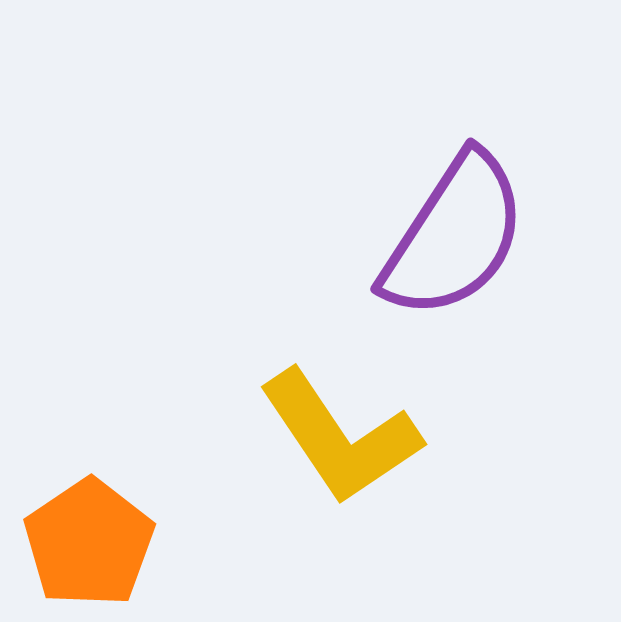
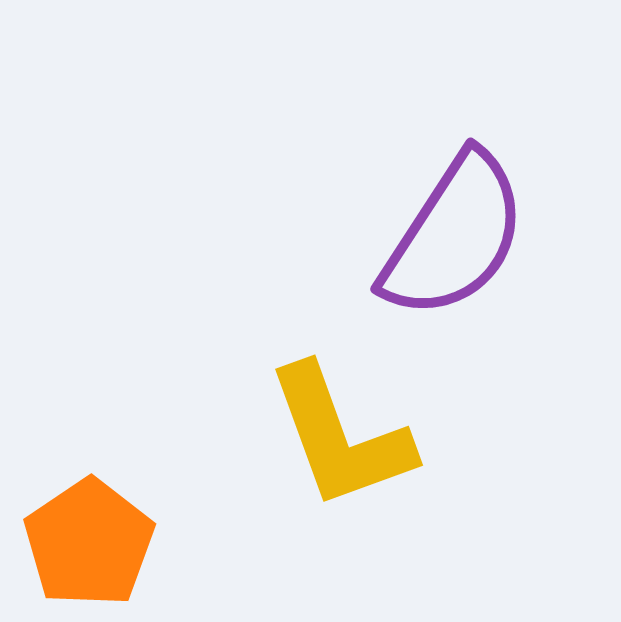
yellow L-shape: rotated 14 degrees clockwise
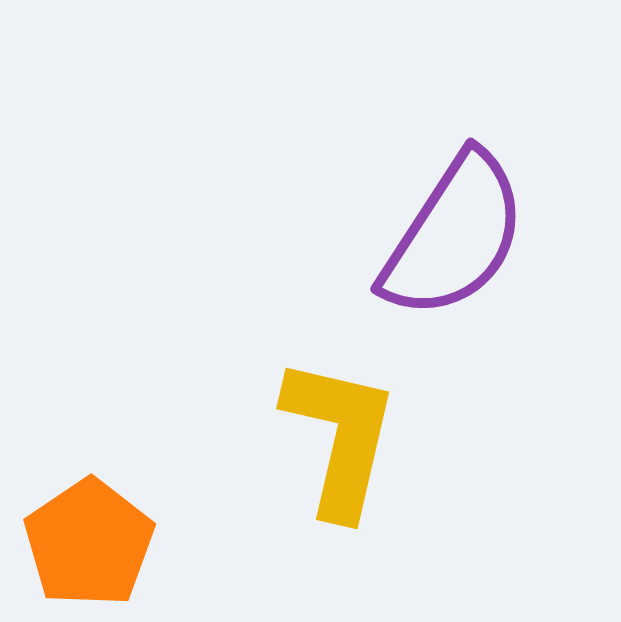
yellow L-shape: rotated 147 degrees counterclockwise
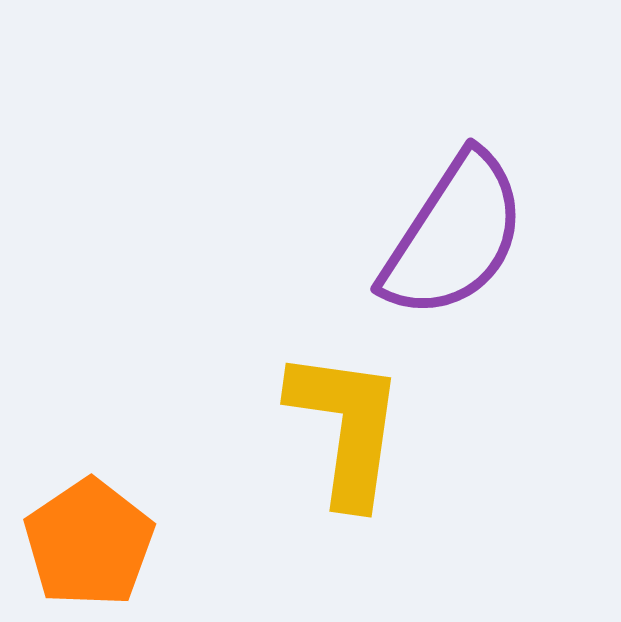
yellow L-shape: moved 6 px right, 10 px up; rotated 5 degrees counterclockwise
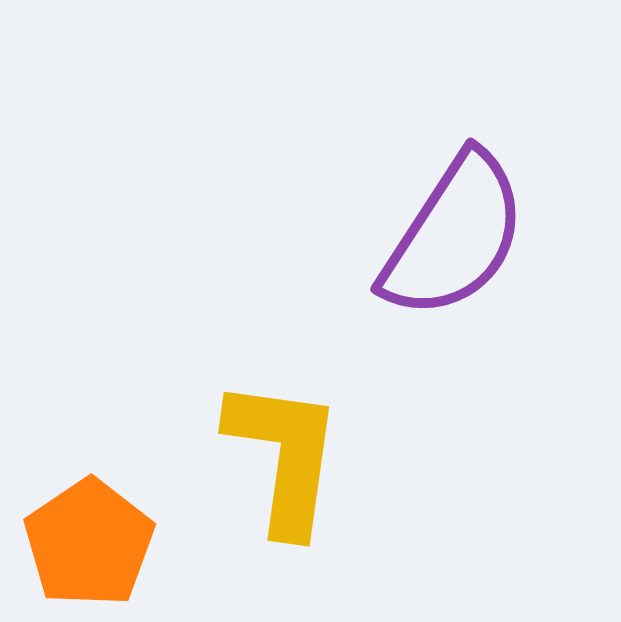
yellow L-shape: moved 62 px left, 29 px down
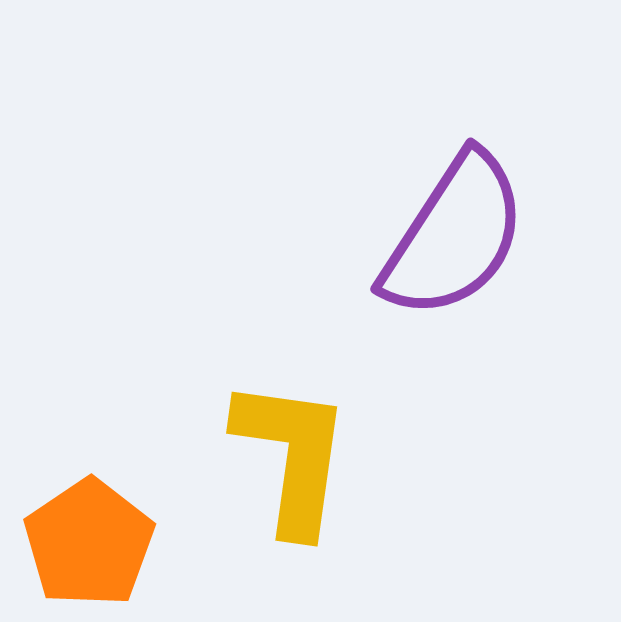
yellow L-shape: moved 8 px right
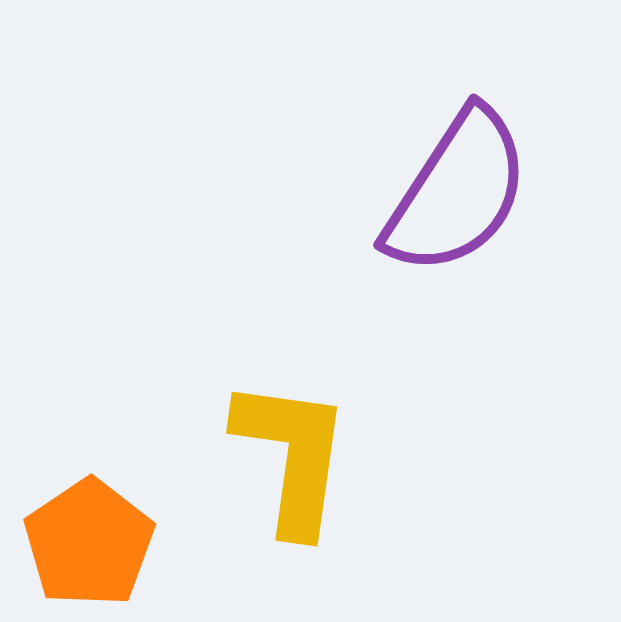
purple semicircle: moved 3 px right, 44 px up
